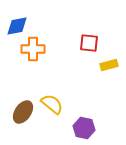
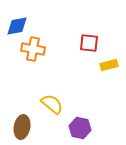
orange cross: rotated 10 degrees clockwise
brown ellipse: moved 1 px left, 15 px down; rotated 25 degrees counterclockwise
purple hexagon: moved 4 px left
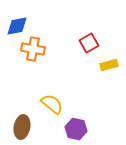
red square: rotated 36 degrees counterclockwise
purple hexagon: moved 4 px left, 1 px down
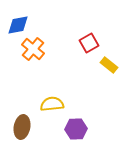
blue diamond: moved 1 px right, 1 px up
orange cross: rotated 30 degrees clockwise
yellow rectangle: rotated 54 degrees clockwise
yellow semicircle: rotated 45 degrees counterclockwise
purple hexagon: rotated 15 degrees counterclockwise
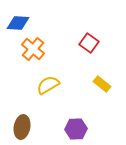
blue diamond: moved 2 px up; rotated 15 degrees clockwise
red square: rotated 24 degrees counterclockwise
yellow rectangle: moved 7 px left, 19 px down
yellow semicircle: moved 4 px left, 19 px up; rotated 25 degrees counterclockwise
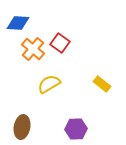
red square: moved 29 px left
yellow semicircle: moved 1 px right, 1 px up
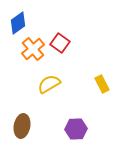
blue diamond: rotated 40 degrees counterclockwise
orange cross: rotated 10 degrees clockwise
yellow rectangle: rotated 24 degrees clockwise
brown ellipse: moved 1 px up
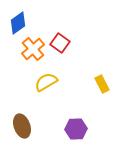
yellow semicircle: moved 3 px left, 2 px up
brown ellipse: rotated 30 degrees counterclockwise
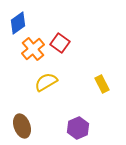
purple hexagon: moved 2 px right, 1 px up; rotated 20 degrees counterclockwise
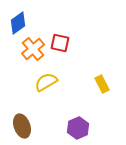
red square: rotated 24 degrees counterclockwise
